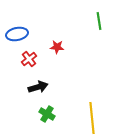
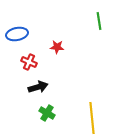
red cross: moved 3 px down; rotated 28 degrees counterclockwise
green cross: moved 1 px up
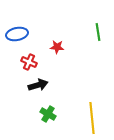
green line: moved 1 px left, 11 px down
black arrow: moved 2 px up
green cross: moved 1 px right, 1 px down
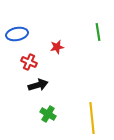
red star: rotated 16 degrees counterclockwise
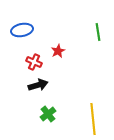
blue ellipse: moved 5 px right, 4 px up
red star: moved 1 px right, 4 px down; rotated 16 degrees counterclockwise
red cross: moved 5 px right
green cross: rotated 21 degrees clockwise
yellow line: moved 1 px right, 1 px down
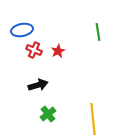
red cross: moved 12 px up
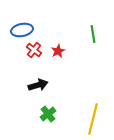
green line: moved 5 px left, 2 px down
red cross: rotated 14 degrees clockwise
yellow line: rotated 20 degrees clockwise
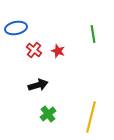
blue ellipse: moved 6 px left, 2 px up
red star: rotated 24 degrees counterclockwise
yellow line: moved 2 px left, 2 px up
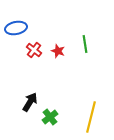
green line: moved 8 px left, 10 px down
black arrow: moved 8 px left, 17 px down; rotated 42 degrees counterclockwise
green cross: moved 2 px right, 3 px down
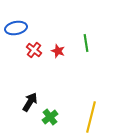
green line: moved 1 px right, 1 px up
